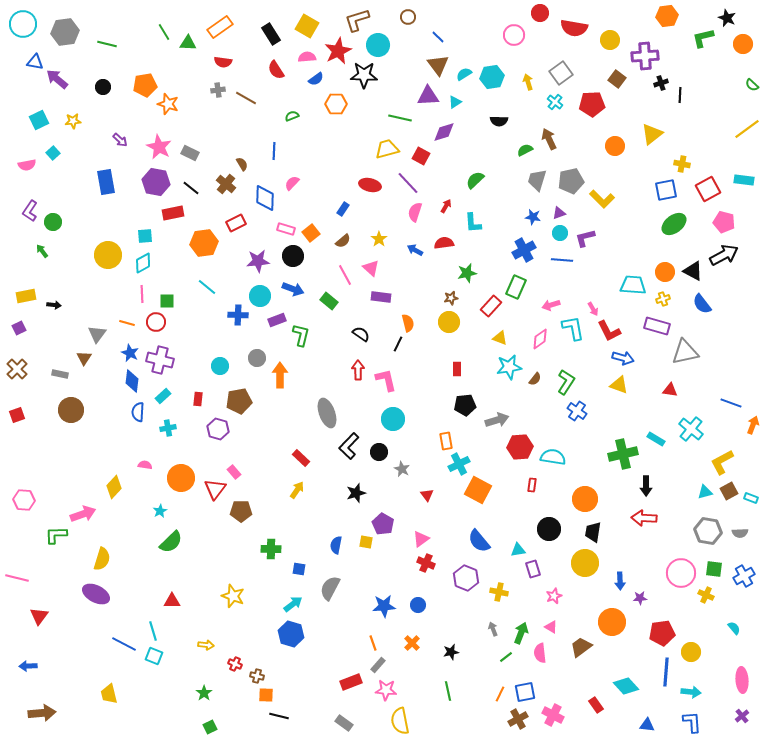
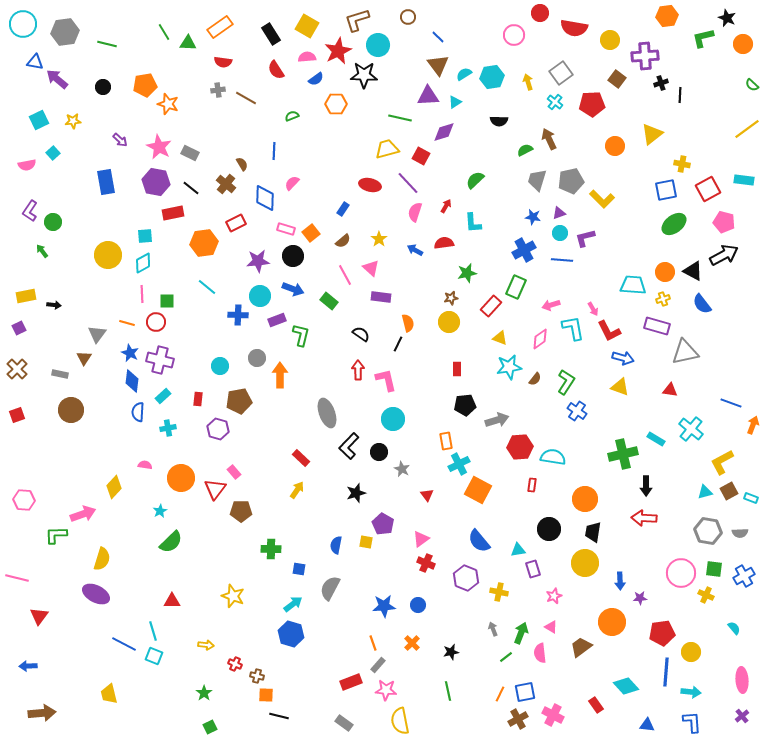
yellow triangle at (619, 385): moved 1 px right, 2 px down
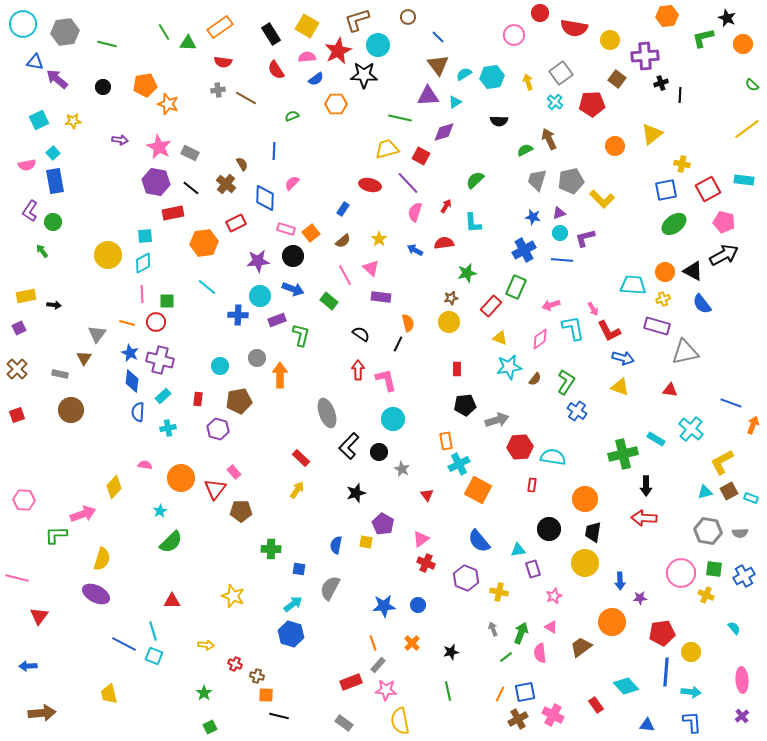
purple arrow at (120, 140): rotated 35 degrees counterclockwise
blue rectangle at (106, 182): moved 51 px left, 1 px up
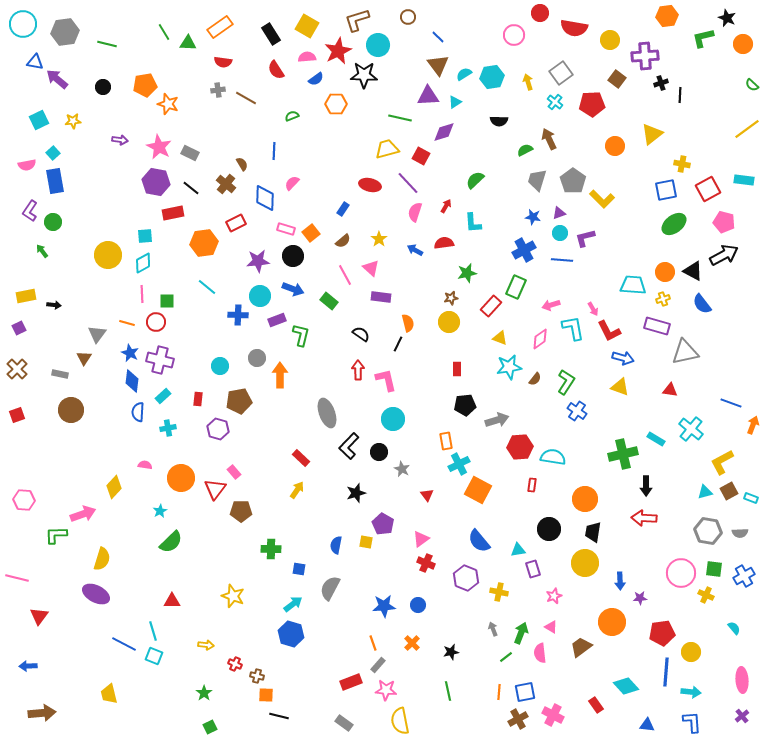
gray pentagon at (571, 181): moved 2 px right; rotated 25 degrees counterclockwise
orange line at (500, 694): moved 1 px left, 2 px up; rotated 21 degrees counterclockwise
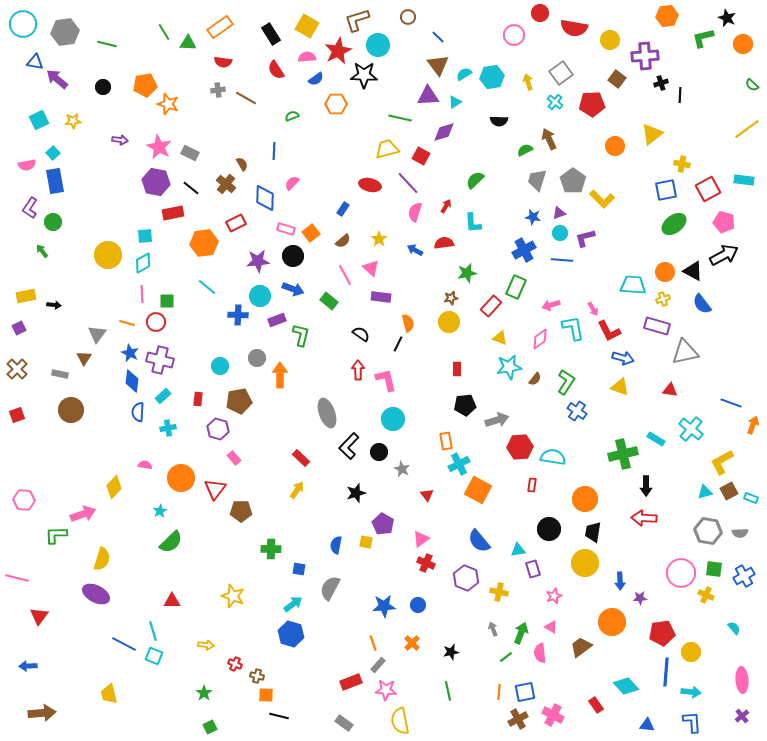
purple L-shape at (30, 211): moved 3 px up
pink rectangle at (234, 472): moved 14 px up
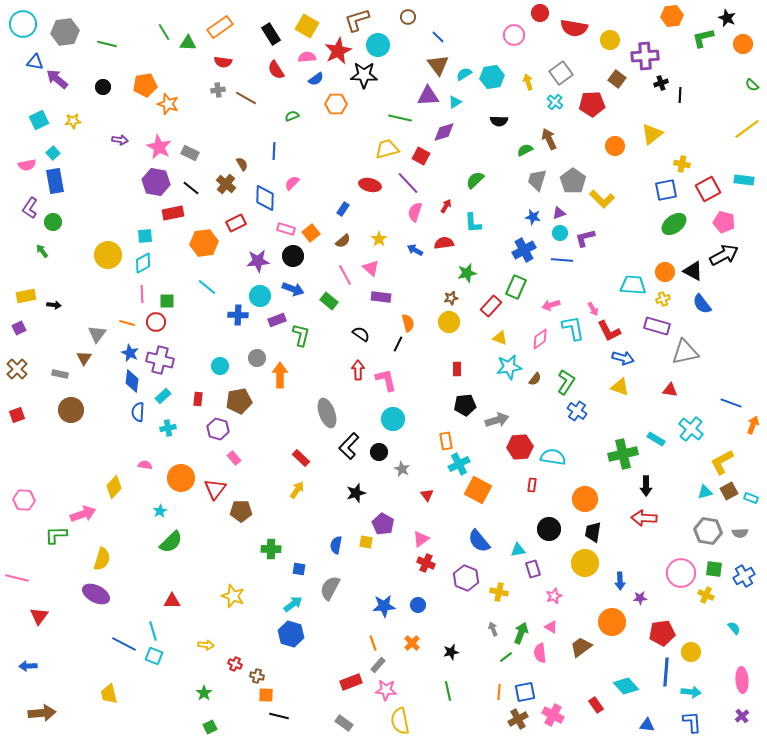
orange hexagon at (667, 16): moved 5 px right
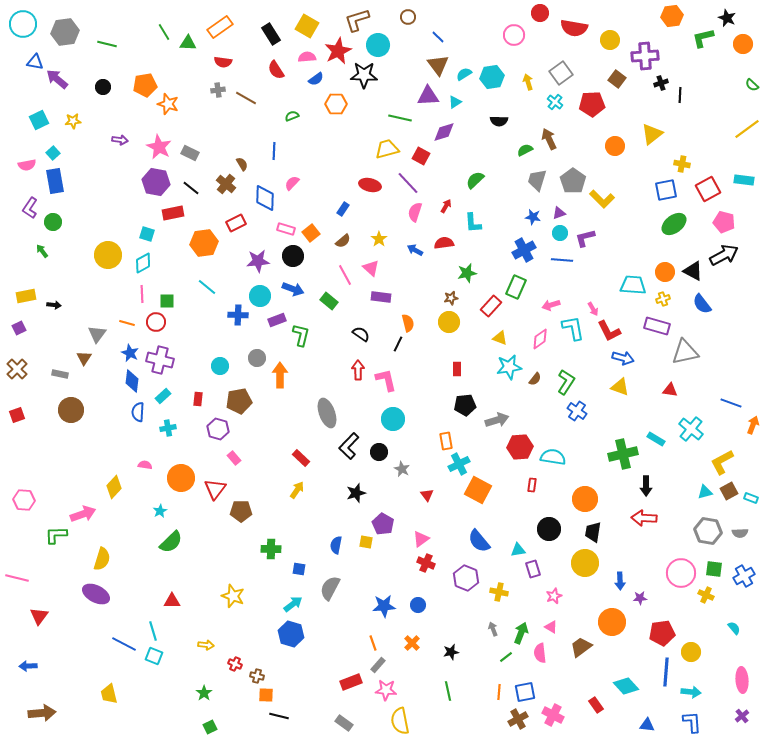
cyan square at (145, 236): moved 2 px right, 2 px up; rotated 21 degrees clockwise
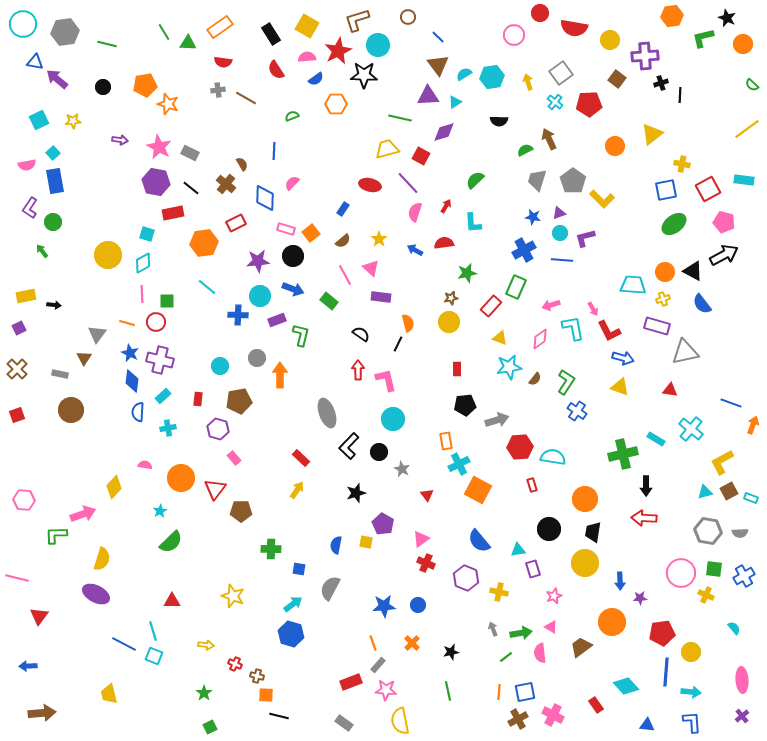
red pentagon at (592, 104): moved 3 px left
red rectangle at (532, 485): rotated 24 degrees counterclockwise
green arrow at (521, 633): rotated 60 degrees clockwise
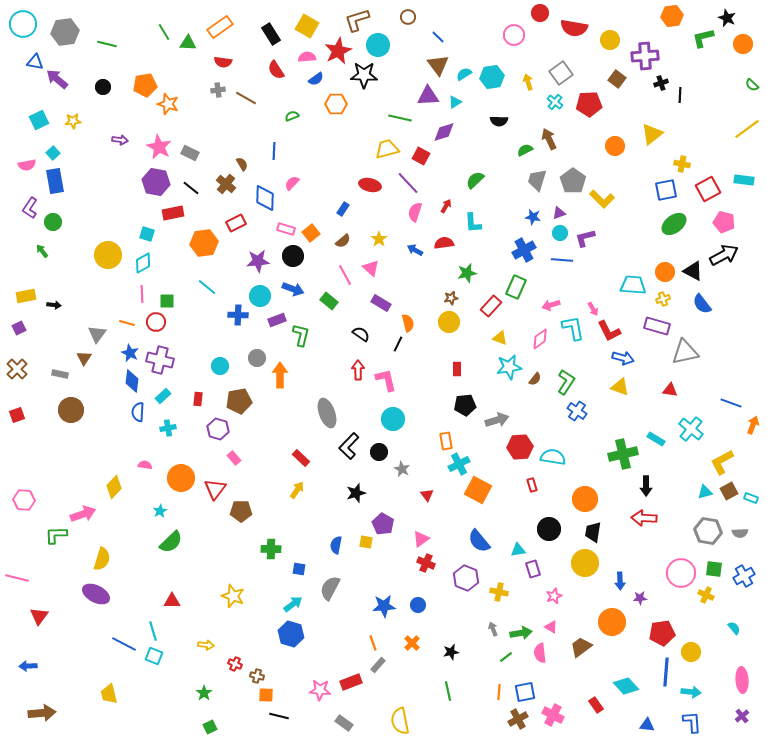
purple rectangle at (381, 297): moved 6 px down; rotated 24 degrees clockwise
pink star at (386, 690): moved 66 px left
